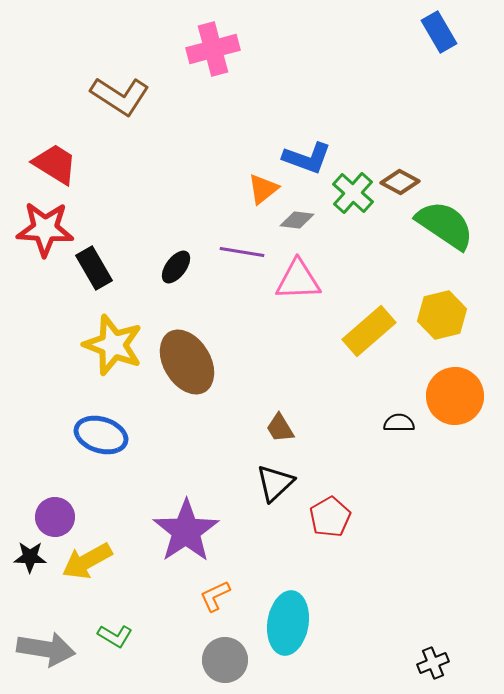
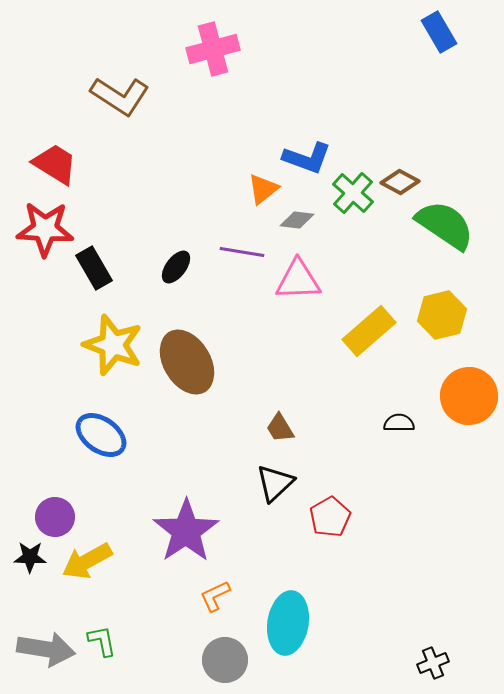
orange circle: moved 14 px right
blue ellipse: rotated 18 degrees clockwise
green L-shape: moved 13 px left, 5 px down; rotated 132 degrees counterclockwise
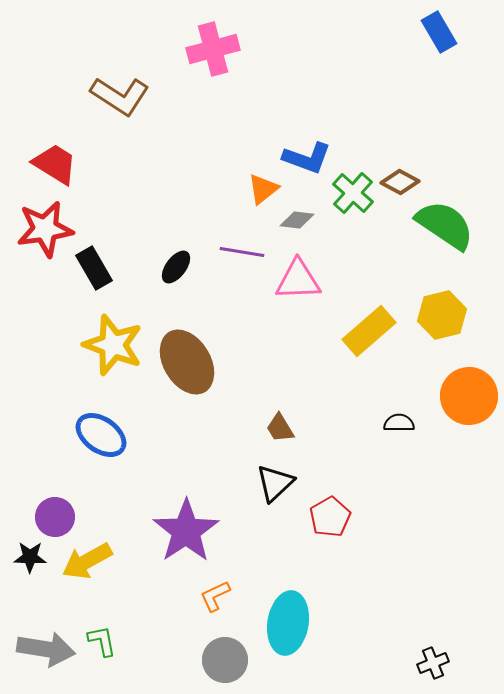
red star: rotated 12 degrees counterclockwise
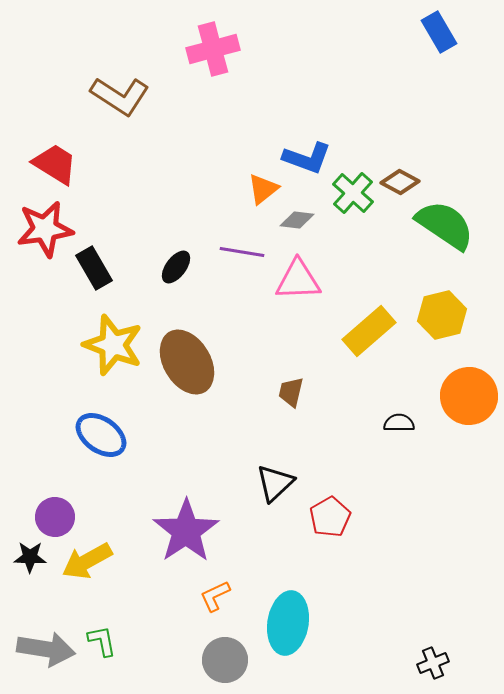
brown trapezoid: moved 11 px right, 36 px up; rotated 44 degrees clockwise
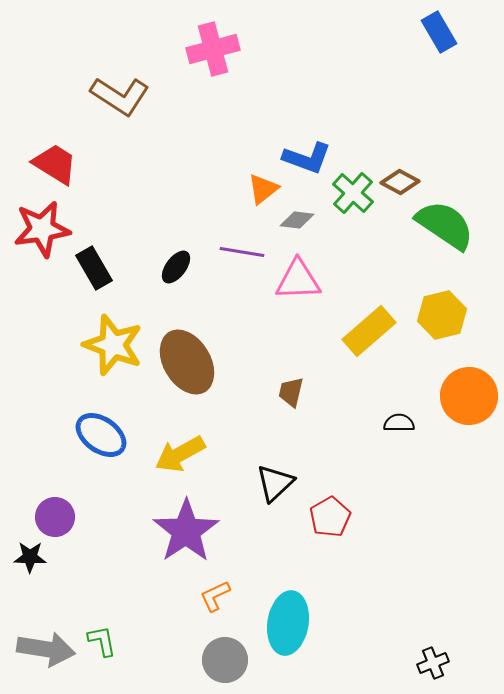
red star: moved 3 px left
yellow arrow: moved 93 px right, 107 px up
